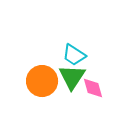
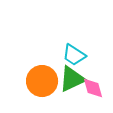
green triangle: moved 2 px down; rotated 32 degrees clockwise
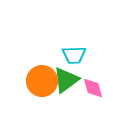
cyan trapezoid: rotated 35 degrees counterclockwise
green triangle: moved 6 px left, 1 px down; rotated 12 degrees counterclockwise
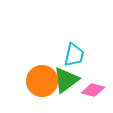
cyan trapezoid: rotated 75 degrees counterclockwise
pink diamond: moved 2 px down; rotated 60 degrees counterclockwise
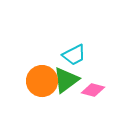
cyan trapezoid: rotated 50 degrees clockwise
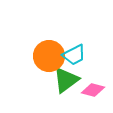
orange circle: moved 7 px right, 25 px up
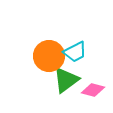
cyan trapezoid: moved 1 px right, 3 px up
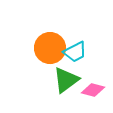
orange circle: moved 1 px right, 8 px up
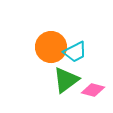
orange circle: moved 1 px right, 1 px up
